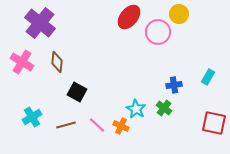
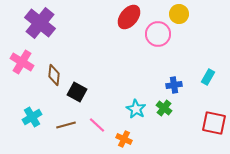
pink circle: moved 2 px down
brown diamond: moved 3 px left, 13 px down
orange cross: moved 3 px right, 13 px down
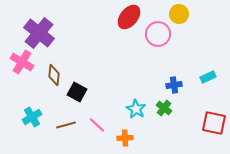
purple cross: moved 1 px left, 10 px down
cyan rectangle: rotated 35 degrees clockwise
orange cross: moved 1 px right, 1 px up; rotated 28 degrees counterclockwise
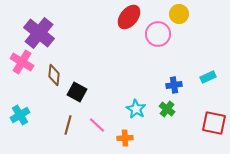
green cross: moved 3 px right, 1 px down
cyan cross: moved 12 px left, 2 px up
brown line: moved 2 px right; rotated 60 degrees counterclockwise
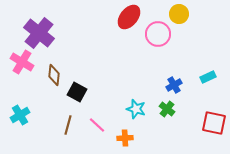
blue cross: rotated 21 degrees counterclockwise
cyan star: rotated 12 degrees counterclockwise
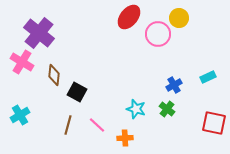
yellow circle: moved 4 px down
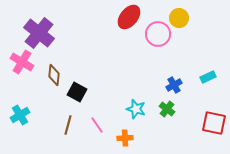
pink line: rotated 12 degrees clockwise
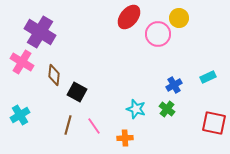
purple cross: moved 1 px right, 1 px up; rotated 8 degrees counterclockwise
pink line: moved 3 px left, 1 px down
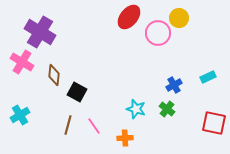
pink circle: moved 1 px up
